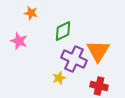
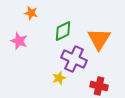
orange triangle: moved 1 px right, 12 px up
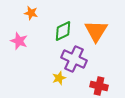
orange triangle: moved 3 px left, 8 px up
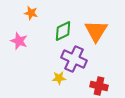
yellow star: rotated 16 degrees clockwise
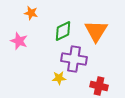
purple cross: rotated 15 degrees counterclockwise
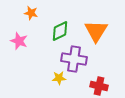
green diamond: moved 3 px left
